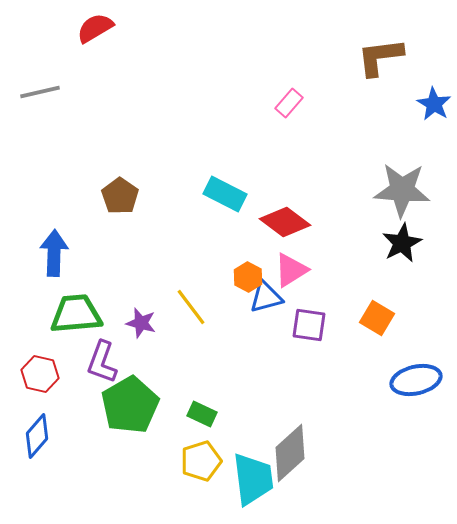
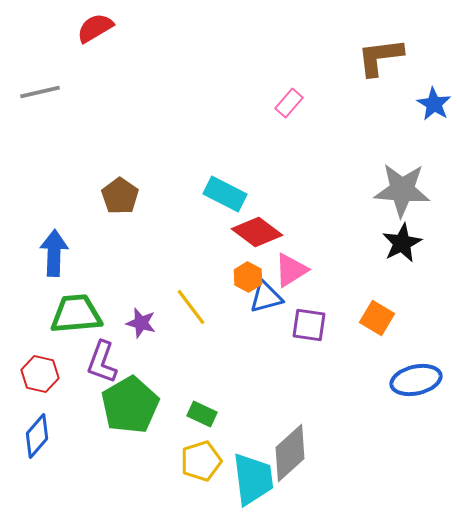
red diamond: moved 28 px left, 10 px down
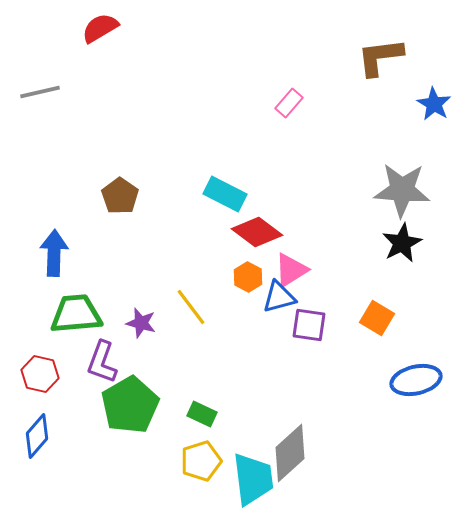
red semicircle: moved 5 px right
blue triangle: moved 13 px right
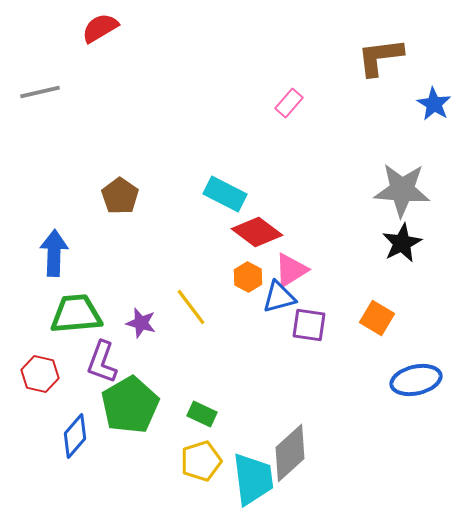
blue diamond: moved 38 px right
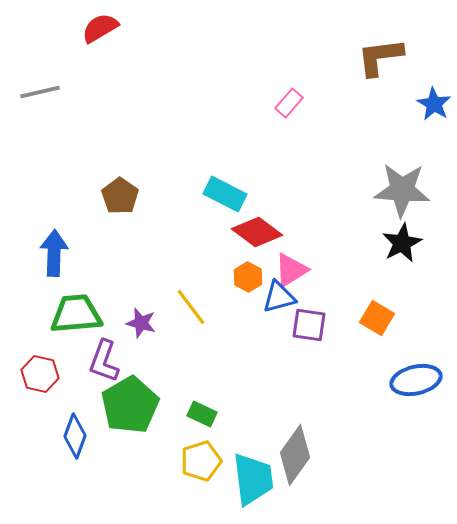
purple L-shape: moved 2 px right, 1 px up
blue diamond: rotated 21 degrees counterclockwise
gray diamond: moved 5 px right, 2 px down; rotated 12 degrees counterclockwise
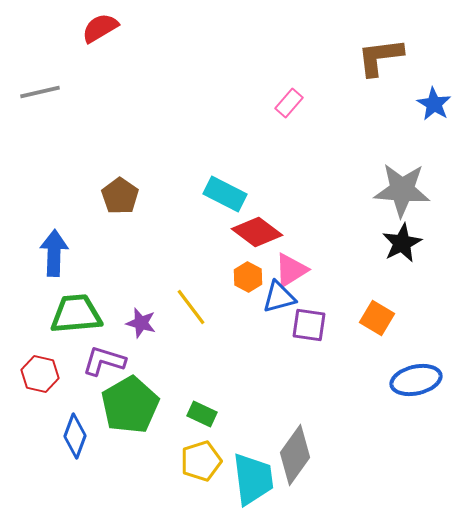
purple L-shape: rotated 87 degrees clockwise
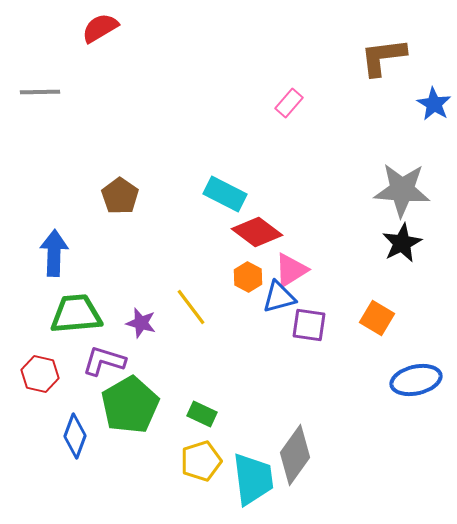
brown L-shape: moved 3 px right
gray line: rotated 12 degrees clockwise
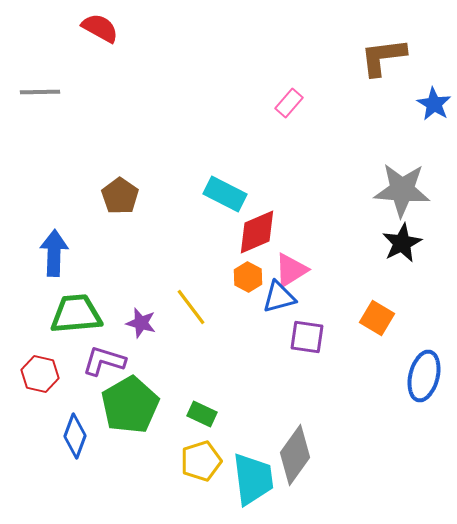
red semicircle: rotated 60 degrees clockwise
red diamond: rotated 60 degrees counterclockwise
purple square: moved 2 px left, 12 px down
blue ellipse: moved 8 px right, 4 px up; rotated 63 degrees counterclockwise
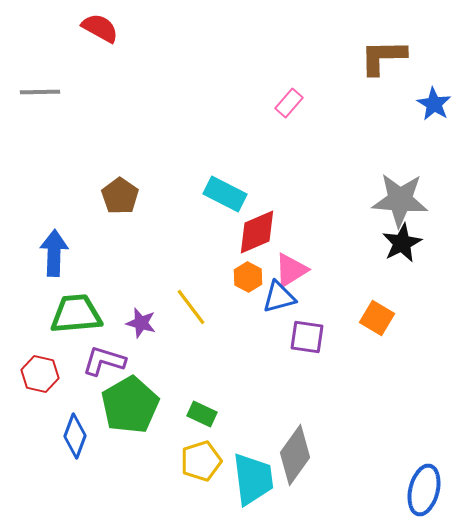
brown L-shape: rotated 6 degrees clockwise
gray star: moved 2 px left, 10 px down
blue ellipse: moved 114 px down
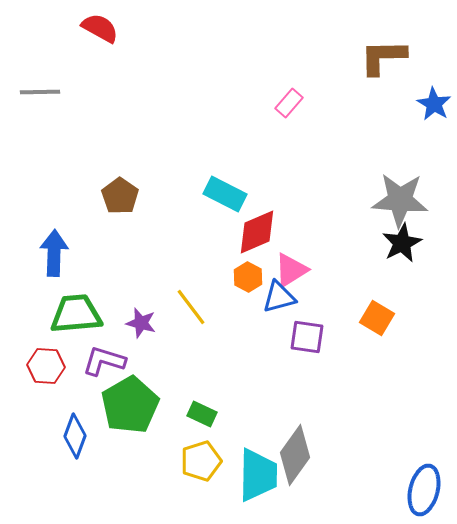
red hexagon: moved 6 px right, 8 px up; rotated 9 degrees counterclockwise
cyan trapezoid: moved 5 px right, 4 px up; rotated 8 degrees clockwise
